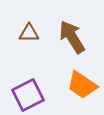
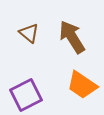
brown triangle: rotated 40 degrees clockwise
purple square: moved 2 px left
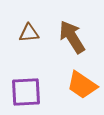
brown triangle: rotated 45 degrees counterclockwise
purple square: moved 3 px up; rotated 24 degrees clockwise
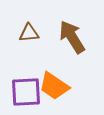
orange trapezoid: moved 28 px left, 1 px down
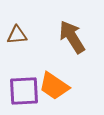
brown triangle: moved 12 px left, 2 px down
purple square: moved 2 px left, 1 px up
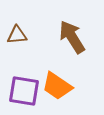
orange trapezoid: moved 3 px right
purple square: rotated 12 degrees clockwise
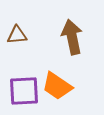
brown arrow: rotated 20 degrees clockwise
purple square: rotated 12 degrees counterclockwise
